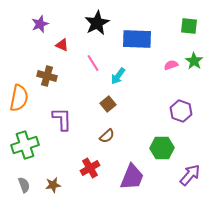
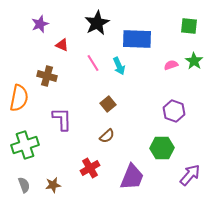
cyan arrow: moved 1 px right, 10 px up; rotated 60 degrees counterclockwise
purple hexagon: moved 7 px left
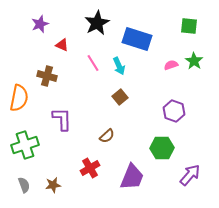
blue rectangle: rotated 16 degrees clockwise
brown square: moved 12 px right, 7 px up
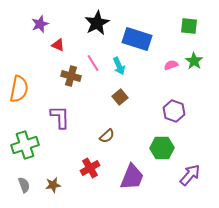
red triangle: moved 4 px left
brown cross: moved 24 px right
orange semicircle: moved 9 px up
purple L-shape: moved 2 px left, 2 px up
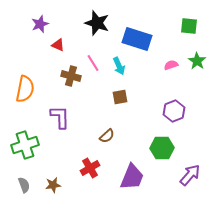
black star: rotated 25 degrees counterclockwise
green star: moved 3 px right
orange semicircle: moved 6 px right
brown square: rotated 28 degrees clockwise
purple hexagon: rotated 20 degrees clockwise
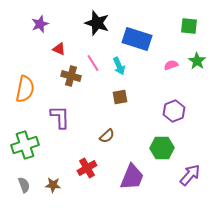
red triangle: moved 1 px right, 4 px down
red cross: moved 3 px left
brown star: rotated 14 degrees clockwise
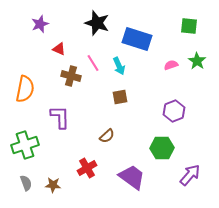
purple trapezoid: rotated 76 degrees counterclockwise
gray semicircle: moved 2 px right, 2 px up
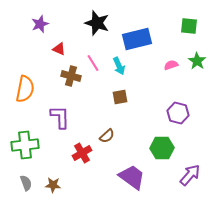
blue rectangle: rotated 32 degrees counterclockwise
purple hexagon: moved 4 px right, 2 px down; rotated 25 degrees counterclockwise
green cross: rotated 12 degrees clockwise
red cross: moved 5 px left, 15 px up
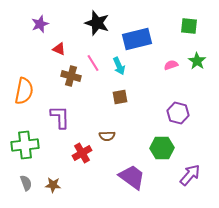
orange semicircle: moved 1 px left, 2 px down
brown semicircle: rotated 42 degrees clockwise
